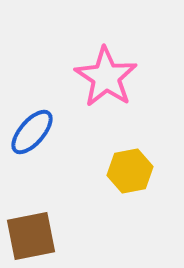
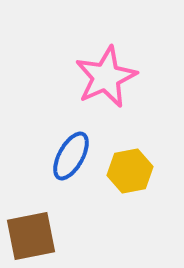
pink star: rotated 14 degrees clockwise
blue ellipse: moved 39 px right, 24 px down; rotated 12 degrees counterclockwise
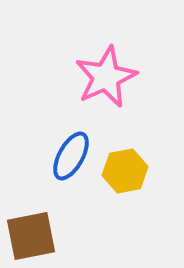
yellow hexagon: moved 5 px left
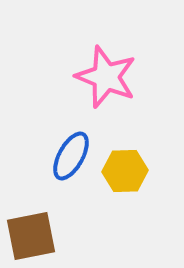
pink star: rotated 26 degrees counterclockwise
yellow hexagon: rotated 9 degrees clockwise
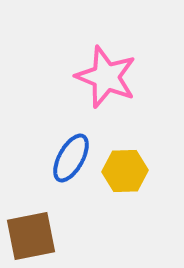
blue ellipse: moved 2 px down
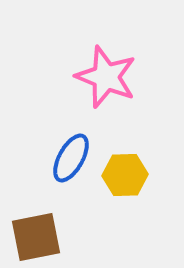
yellow hexagon: moved 4 px down
brown square: moved 5 px right, 1 px down
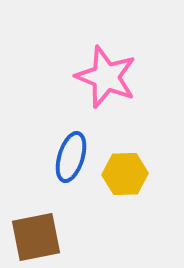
blue ellipse: moved 1 px up; rotated 12 degrees counterclockwise
yellow hexagon: moved 1 px up
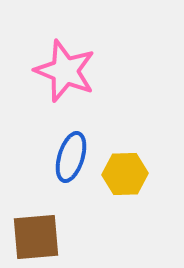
pink star: moved 41 px left, 6 px up
brown square: rotated 6 degrees clockwise
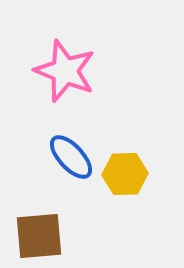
blue ellipse: rotated 60 degrees counterclockwise
brown square: moved 3 px right, 1 px up
